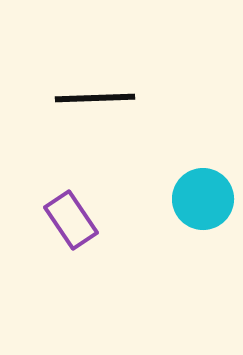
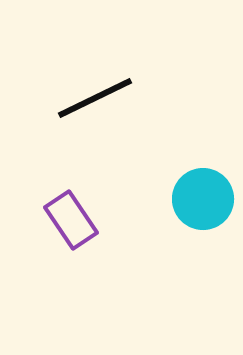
black line: rotated 24 degrees counterclockwise
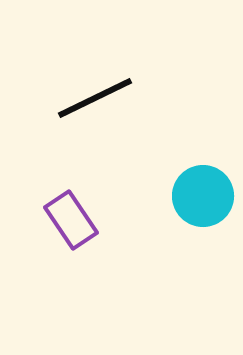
cyan circle: moved 3 px up
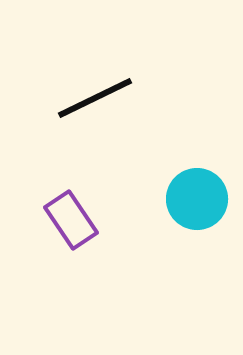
cyan circle: moved 6 px left, 3 px down
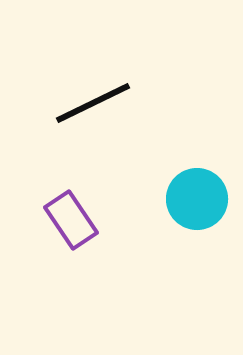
black line: moved 2 px left, 5 px down
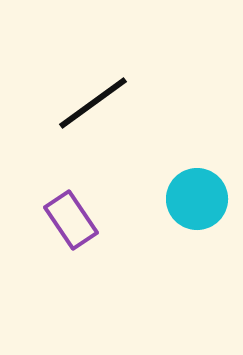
black line: rotated 10 degrees counterclockwise
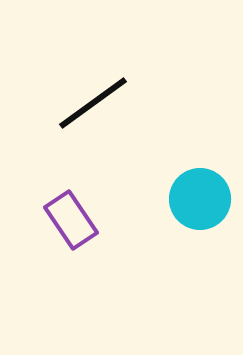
cyan circle: moved 3 px right
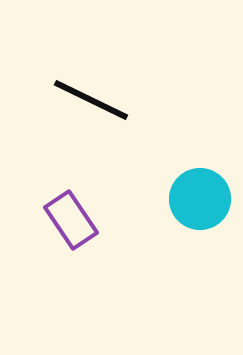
black line: moved 2 px left, 3 px up; rotated 62 degrees clockwise
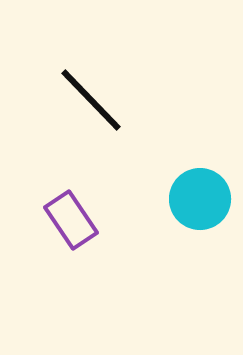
black line: rotated 20 degrees clockwise
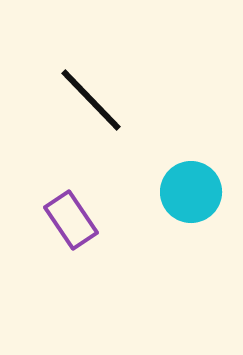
cyan circle: moved 9 px left, 7 px up
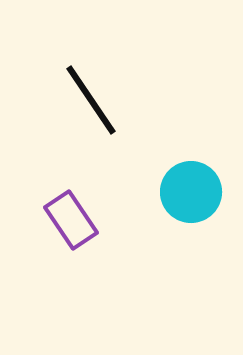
black line: rotated 10 degrees clockwise
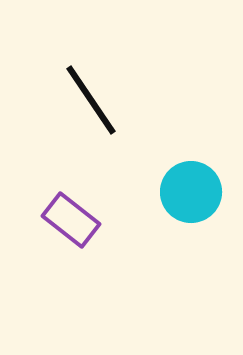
purple rectangle: rotated 18 degrees counterclockwise
